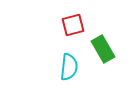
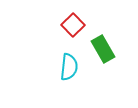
red square: rotated 30 degrees counterclockwise
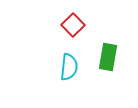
green rectangle: moved 5 px right, 8 px down; rotated 40 degrees clockwise
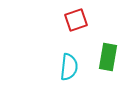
red square: moved 3 px right, 5 px up; rotated 25 degrees clockwise
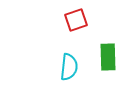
green rectangle: rotated 12 degrees counterclockwise
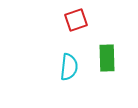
green rectangle: moved 1 px left, 1 px down
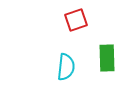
cyan semicircle: moved 3 px left
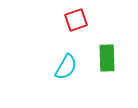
cyan semicircle: rotated 24 degrees clockwise
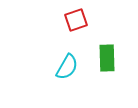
cyan semicircle: moved 1 px right
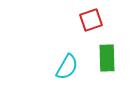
red square: moved 15 px right
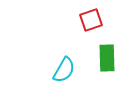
cyan semicircle: moved 3 px left, 3 px down
